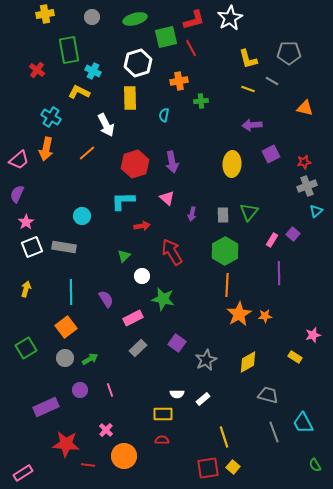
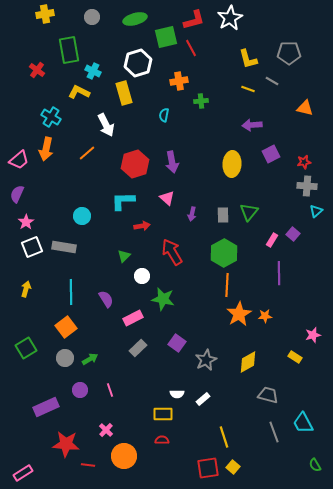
yellow rectangle at (130, 98): moved 6 px left, 5 px up; rotated 15 degrees counterclockwise
gray cross at (307, 186): rotated 24 degrees clockwise
green hexagon at (225, 251): moved 1 px left, 2 px down
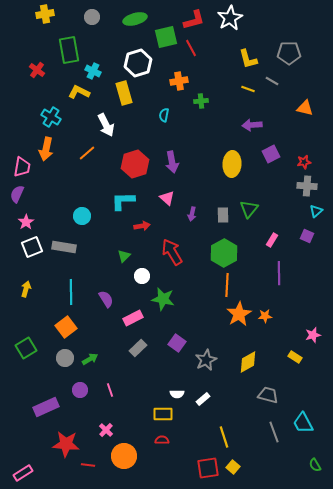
pink trapezoid at (19, 160): moved 3 px right, 7 px down; rotated 40 degrees counterclockwise
green triangle at (249, 212): moved 3 px up
purple square at (293, 234): moved 14 px right, 2 px down; rotated 16 degrees counterclockwise
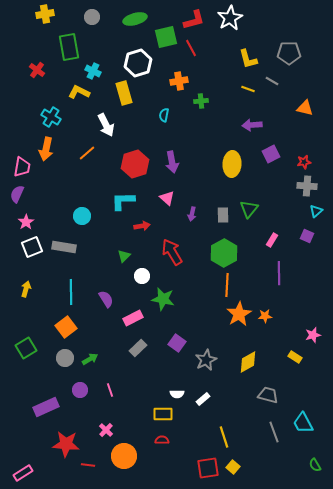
green rectangle at (69, 50): moved 3 px up
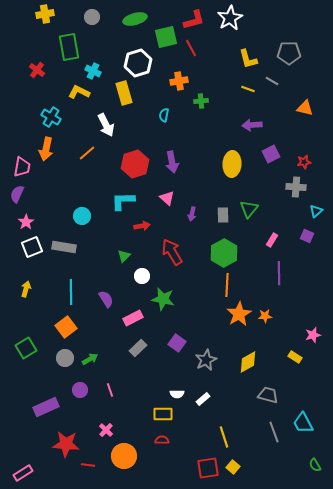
gray cross at (307, 186): moved 11 px left, 1 px down
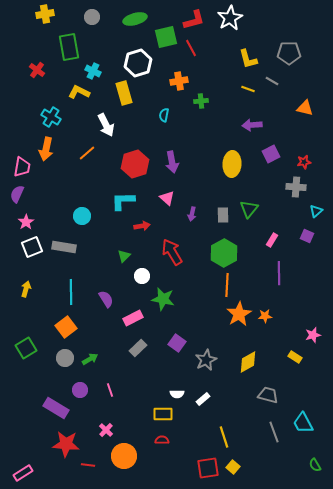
purple rectangle at (46, 407): moved 10 px right, 1 px down; rotated 55 degrees clockwise
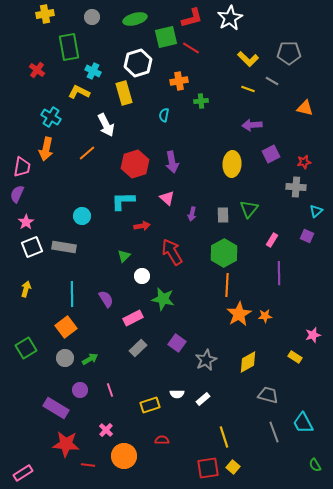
red L-shape at (194, 20): moved 2 px left, 2 px up
red line at (191, 48): rotated 30 degrees counterclockwise
yellow L-shape at (248, 59): rotated 30 degrees counterclockwise
cyan line at (71, 292): moved 1 px right, 2 px down
yellow rectangle at (163, 414): moved 13 px left, 9 px up; rotated 18 degrees counterclockwise
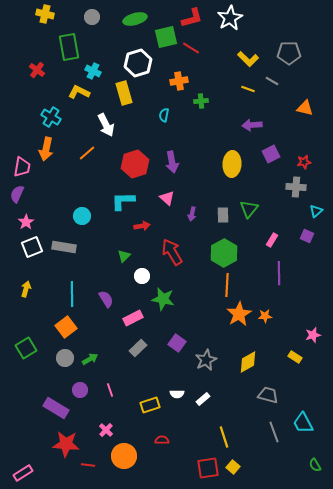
yellow cross at (45, 14): rotated 24 degrees clockwise
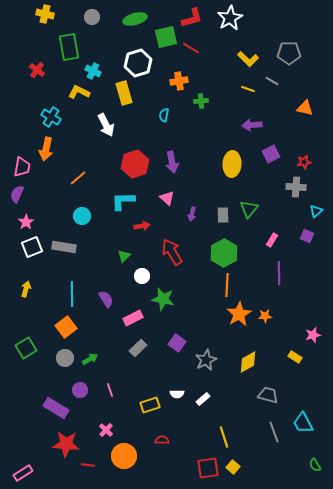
orange line at (87, 153): moved 9 px left, 25 px down
